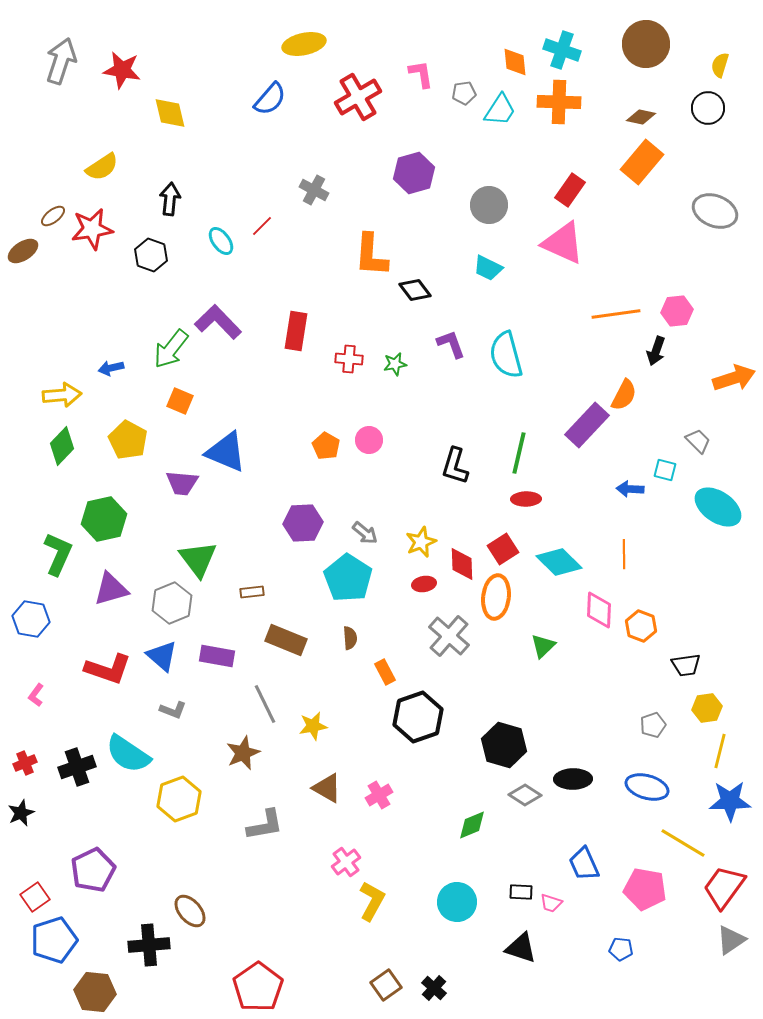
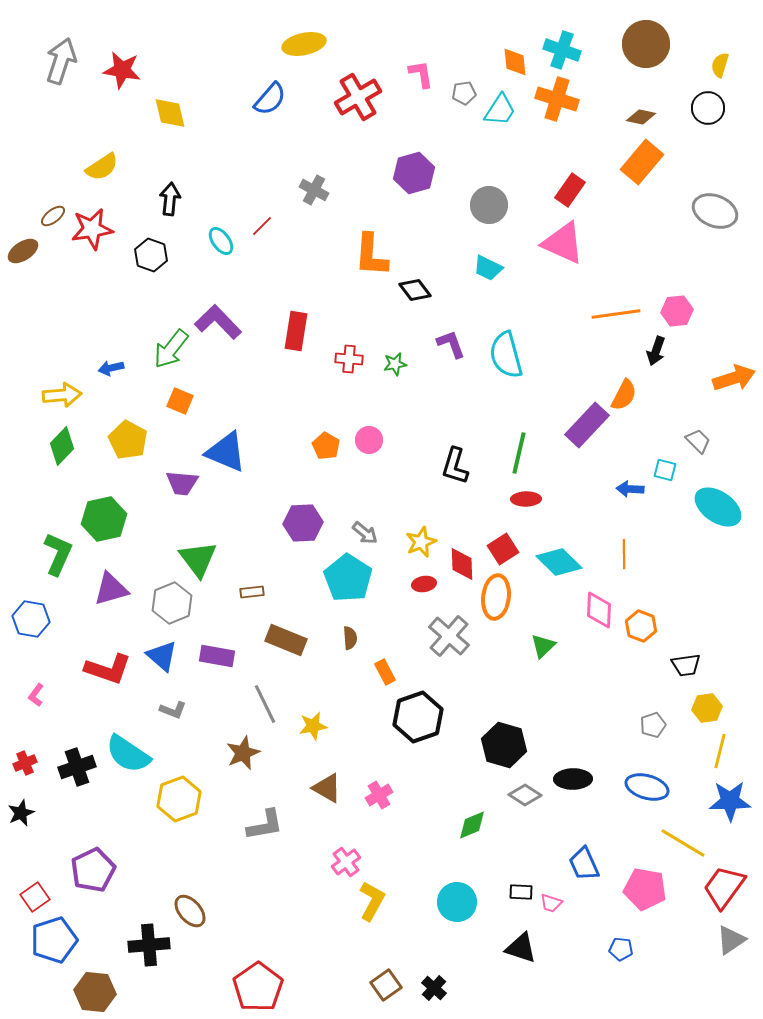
orange cross at (559, 102): moved 2 px left, 3 px up; rotated 15 degrees clockwise
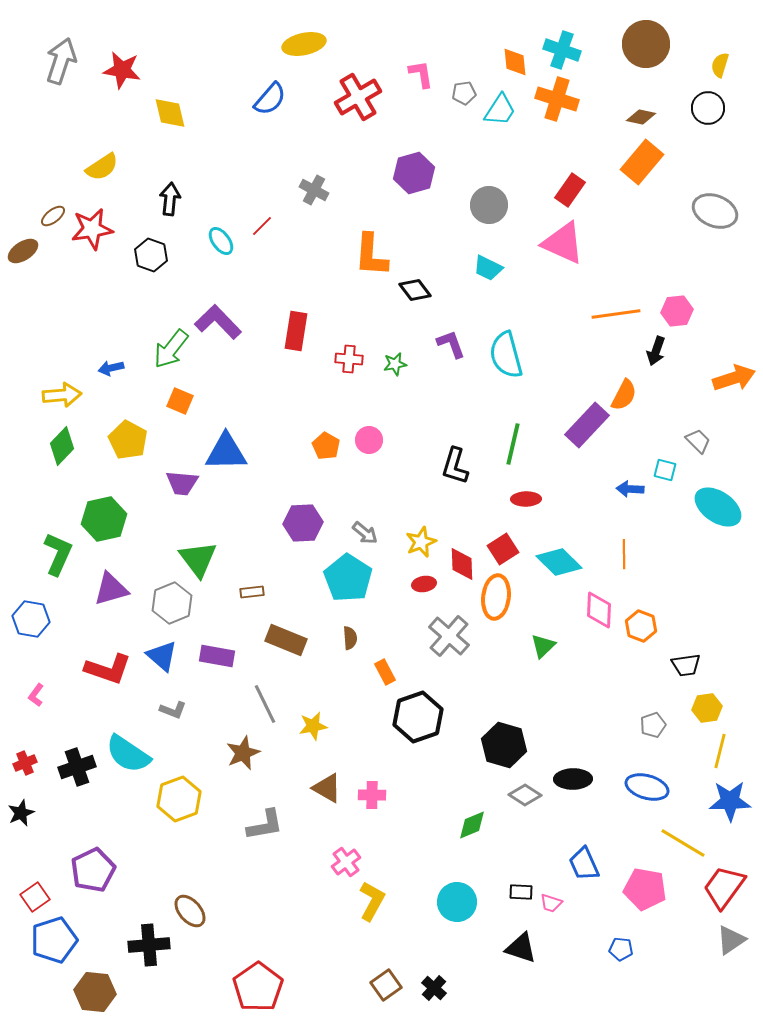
blue triangle at (226, 452): rotated 24 degrees counterclockwise
green line at (519, 453): moved 6 px left, 9 px up
pink cross at (379, 795): moved 7 px left; rotated 32 degrees clockwise
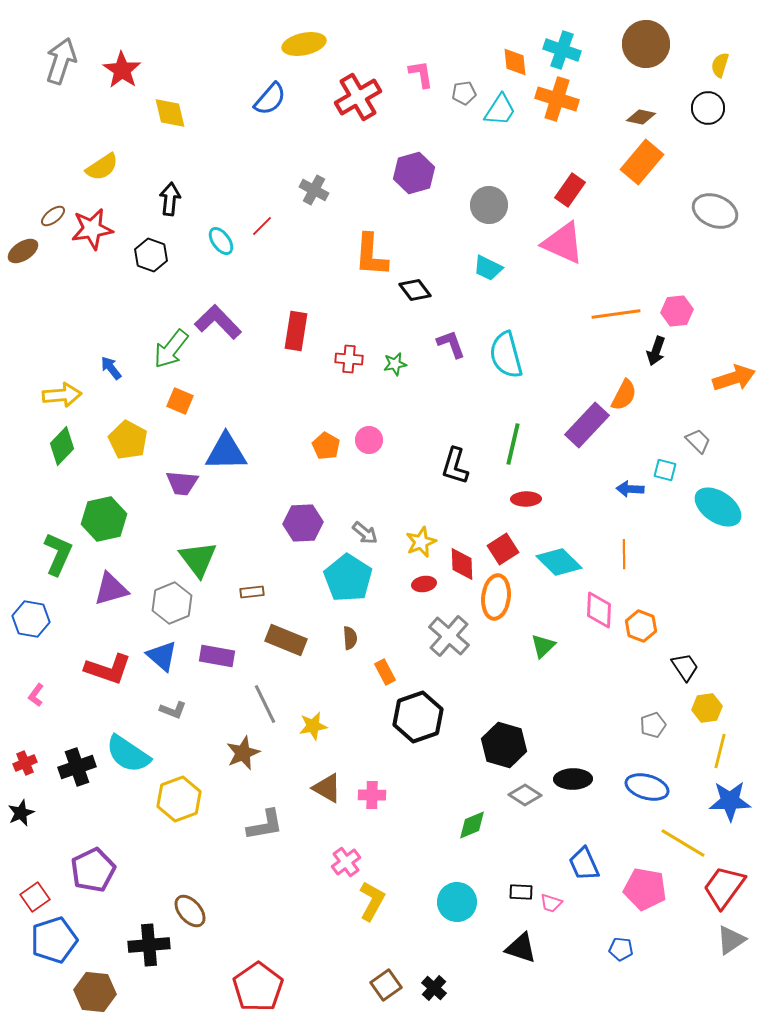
red star at (122, 70): rotated 24 degrees clockwise
blue arrow at (111, 368): rotated 65 degrees clockwise
black trapezoid at (686, 665): moved 1 px left, 2 px down; rotated 116 degrees counterclockwise
